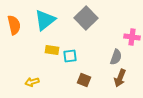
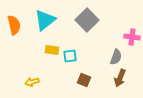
gray square: moved 1 px right, 2 px down
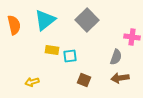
brown arrow: rotated 60 degrees clockwise
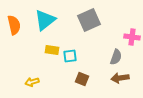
gray square: moved 2 px right; rotated 20 degrees clockwise
brown square: moved 2 px left, 1 px up
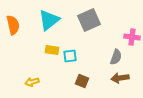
cyan triangle: moved 4 px right
orange semicircle: moved 1 px left
brown square: moved 2 px down
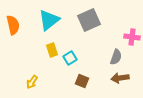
yellow rectangle: rotated 64 degrees clockwise
cyan square: moved 2 px down; rotated 24 degrees counterclockwise
yellow arrow: rotated 40 degrees counterclockwise
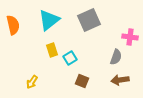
pink cross: moved 2 px left
brown arrow: moved 2 px down
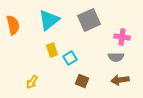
pink cross: moved 8 px left
gray semicircle: rotated 70 degrees clockwise
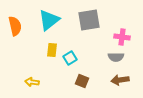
gray square: rotated 15 degrees clockwise
orange semicircle: moved 2 px right, 1 px down
yellow rectangle: rotated 24 degrees clockwise
yellow arrow: rotated 64 degrees clockwise
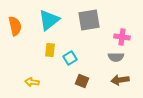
yellow rectangle: moved 2 px left
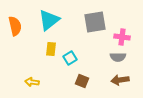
gray square: moved 6 px right, 2 px down
yellow rectangle: moved 1 px right, 1 px up
gray semicircle: moved 2 px right
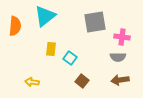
cyan triangle: moved 4 px left, 4 px up
orange semicircle: rotated 18 degrees clockwise
cyan square: rotated 24 degrees counterclockwise
brown square: rotated 16 degrees clockwise
